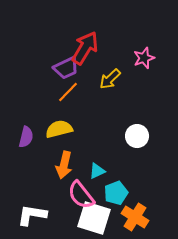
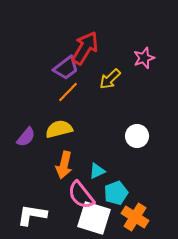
purple trapezoid: rotated 12 degrees counterclockwise
purple semicircle: rotated 25 degrees clockwise
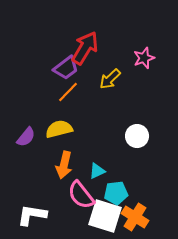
cyan pentagon: rotated 15 degrees clockwise
white square: moved 11 px right, 2 px up
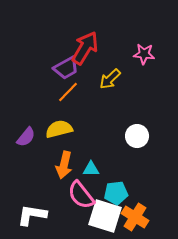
pink star: moved 4 px up; rotated 25 degrees clockwise
purple trapezoid: rotated 8 degrees clockwise
cyan triangle: moved 6 px left, 2 px up; rotated 24 degrees clockwise
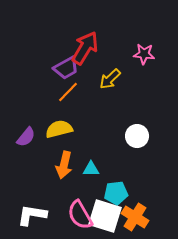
pink semicircle: moved 1 px left, 20 px down; rotated 8 degrees clockwise
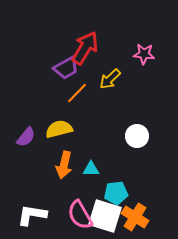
orange line: moved 9 px right, 1 px down
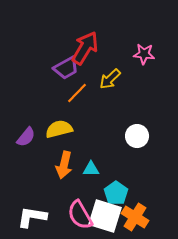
cyan pentagon: rotated 30 degrees counterclockwise
white L-shape: moved 2 px down
